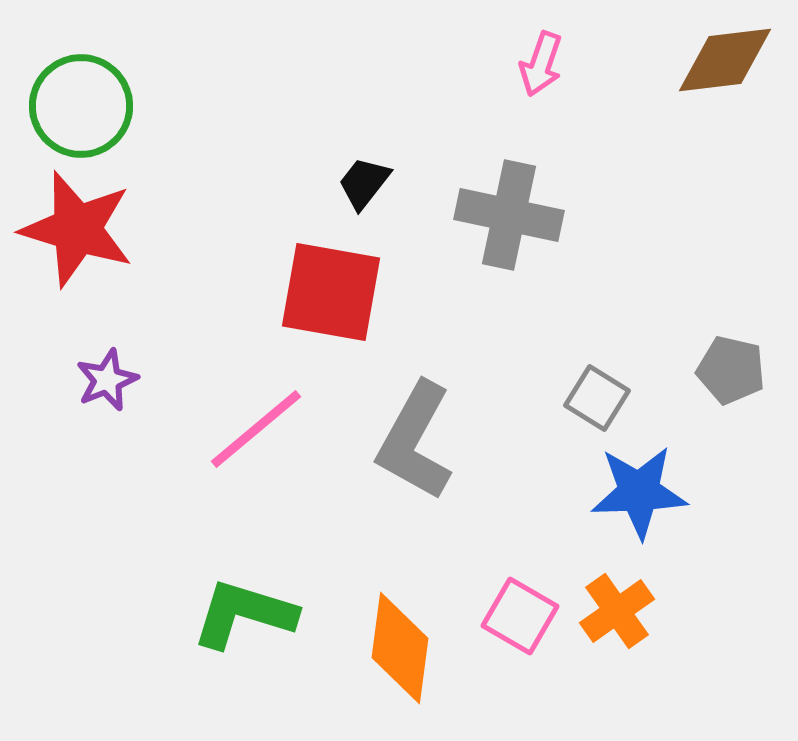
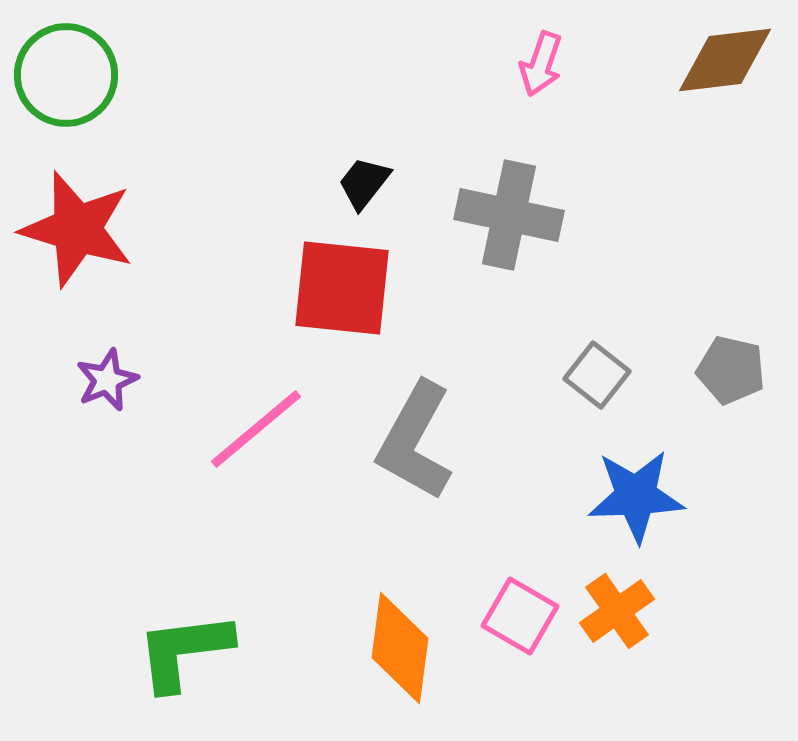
green circle: moved 15 px left, 31 px up
red square: moved 11 px right, 4 px up; rotated 4 degrees counterclockwise
gray square: moved 23 px up; rotated 6 degrees clockwise
blue star: moved 3 px left, 4 px down
green L-shape: moved 60 px left, 37 px down; rotated 24 degrees counterclockwise
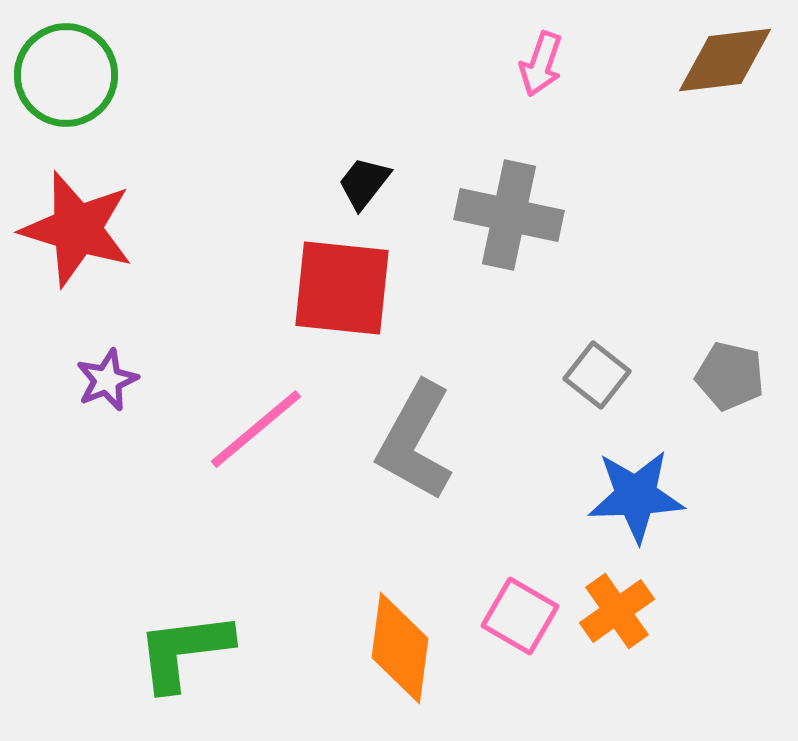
gray pentagon: moved 1 px left, 6 px down
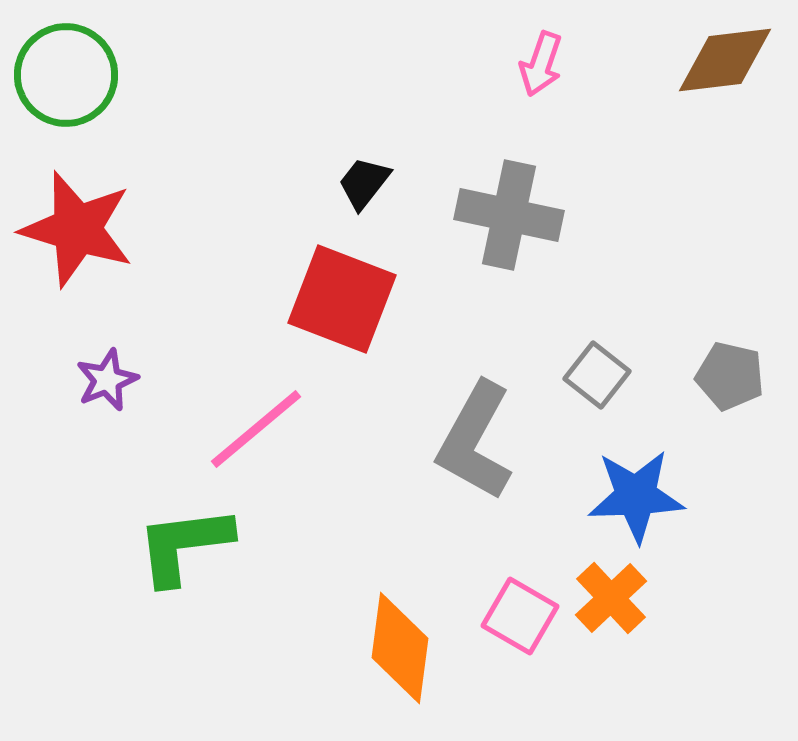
red square: moved 11 px down; rotated 15 degrees clockwise
gray L-shape: moved 60 px right
orange cross: moved 6 px left, 13 px up; rotated 8 degrees counterclockwise
green L-shape: moved 106 px up
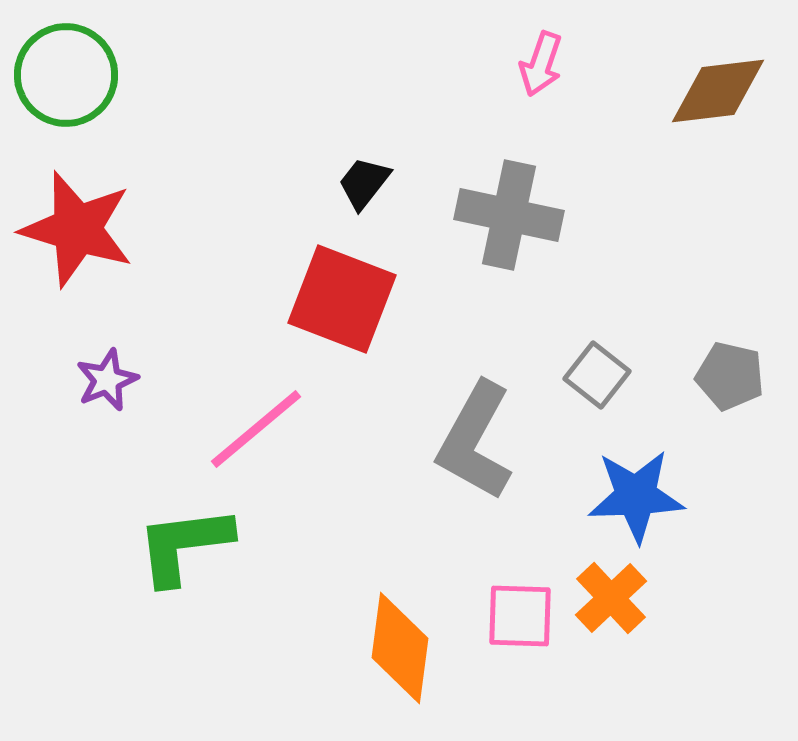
brown diamond: moved 7 px left, 31 px down
pink square: rotated 28 degrees counterclockwise
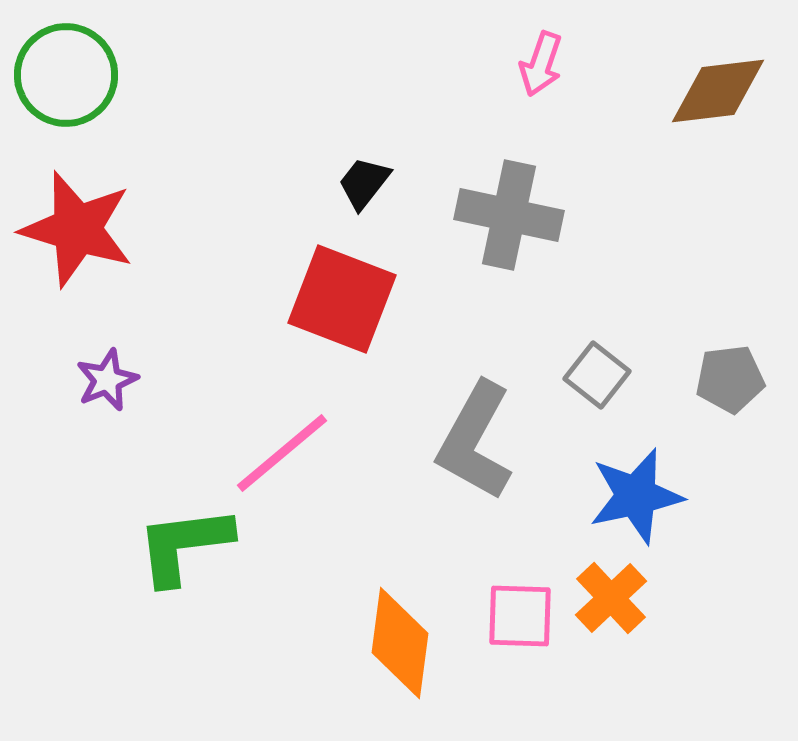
gray pentagon: moved 3 px down; rotated 20 degrees counterclockwise
pink line: moved 26 px right, 24 px down
blue star: rotated 10 degrees counterclockwise
orange diamond: moved 5 px up
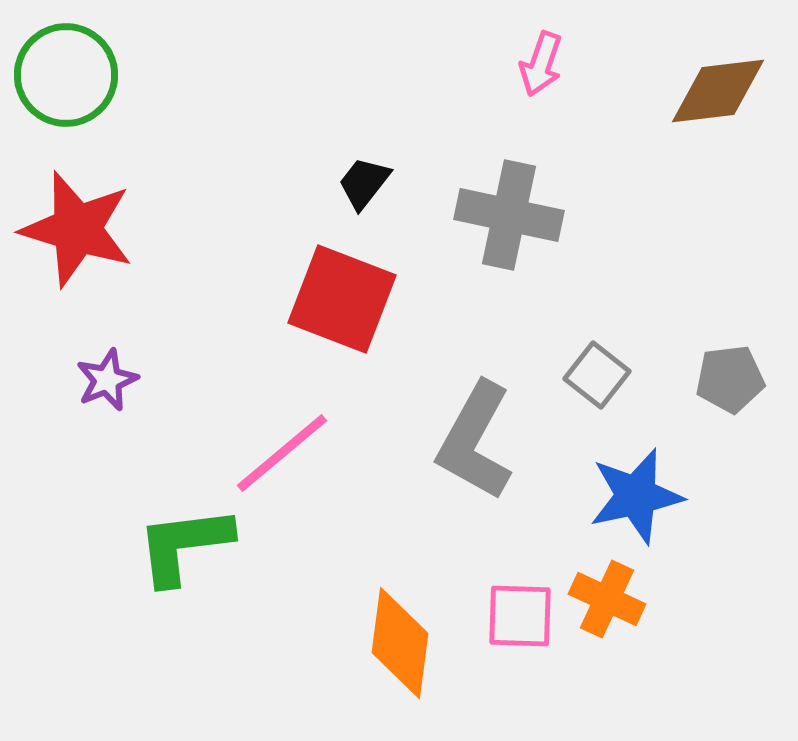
orange cross: moved 4 px left, 1 px down; rotated 22 degrees counterclockwise
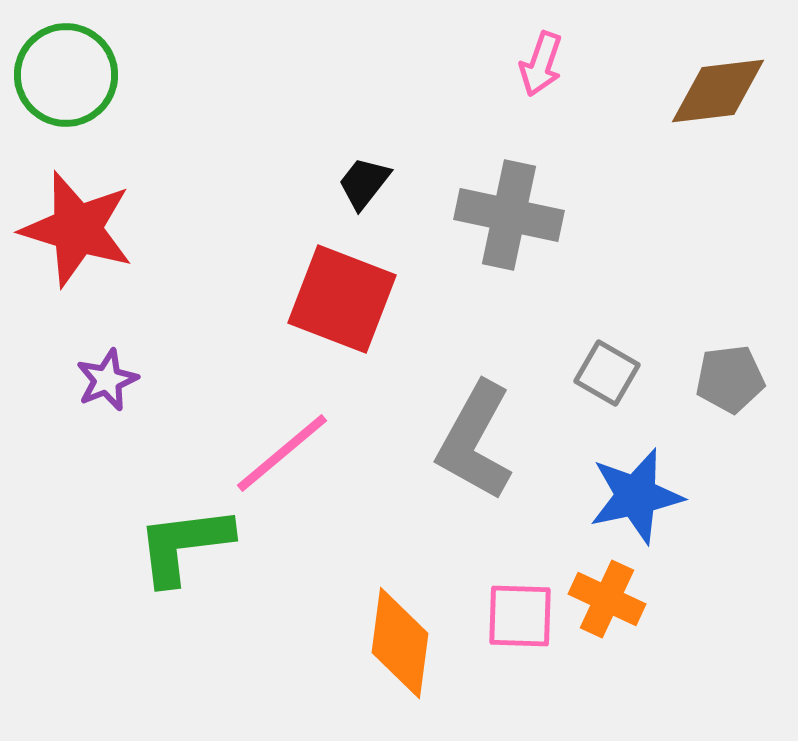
gray square: moved 10 px right, 2 px up; rotated 8 degrees counterclockwise
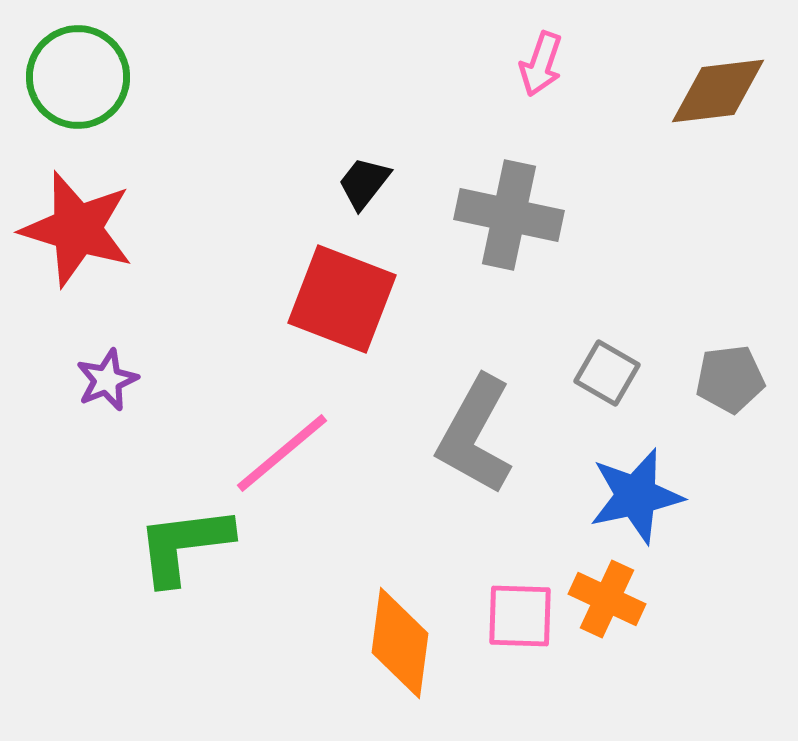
green circle: moved 12 px right, 2 px down
gray L-shape: moved 6 px up
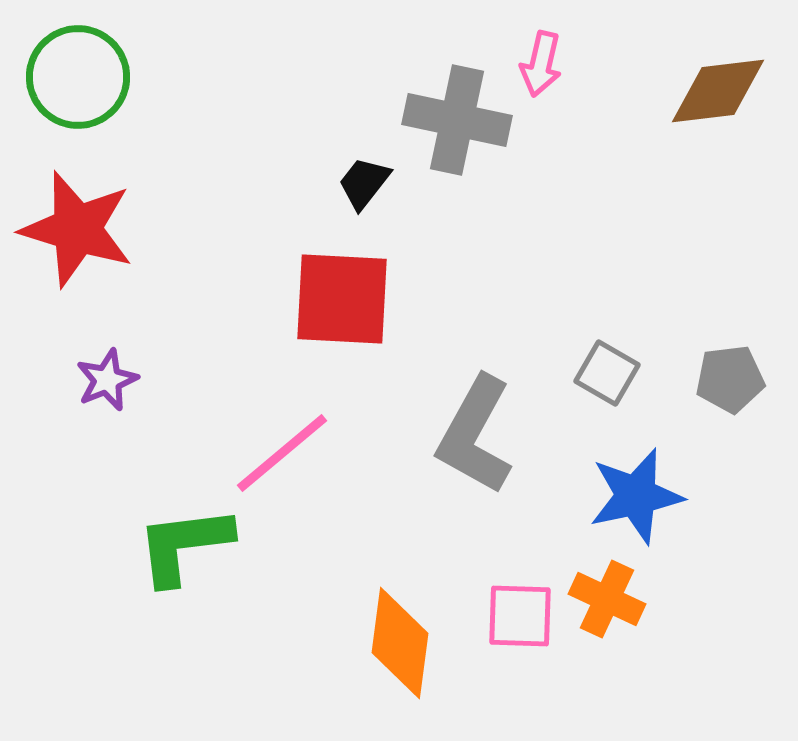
pink arrow: rotated 6 degrees counterclockwise
gray cross: moved 52 px left, 95 px up
red square: rotated 18 degrees counterclockwise
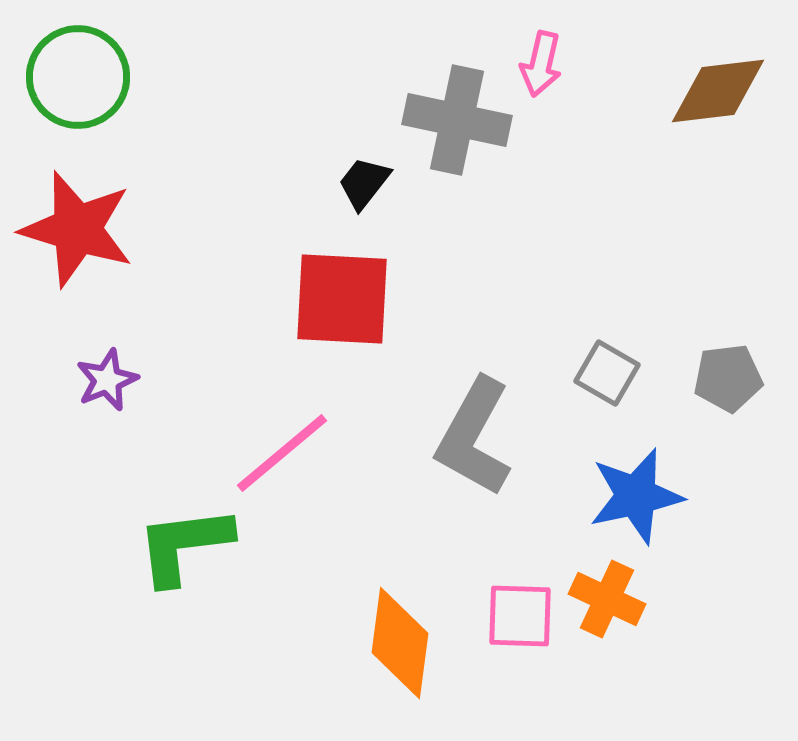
gray pentagon: moved 2 px left, 1 px up
gray L-shape: moved 1 px left, 2 px down
